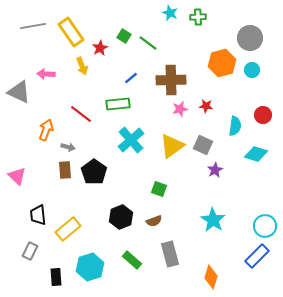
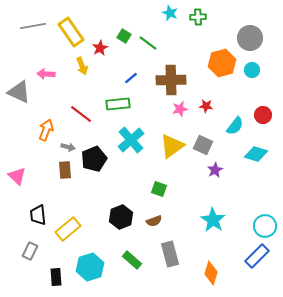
cyan semicircle at (235, 126): rotated 30 degrees clockwise
black pentagon at (94, 172): moved 13 px up; rotated 15 degrees clockwise
orange diamond at (211, 277): moved 4 px up
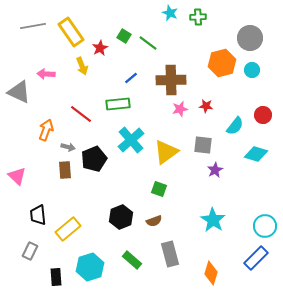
gray square at (203, 145): rotated 18 degrees counterclockwise
yellow triangle at (172, 146): moved 6 px left, 6 px down
blue rectangle at (257, 256): moved 1 px left, 2 px down
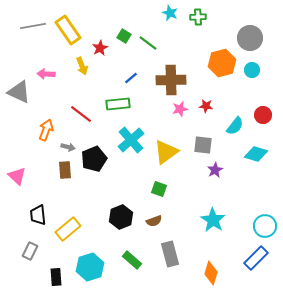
yellow rectangle at (71, 32): moved 3 px left, 2 px up
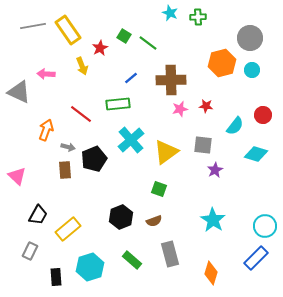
black trapezoid at (38, 215): rotated 145 degrees counterclockwise
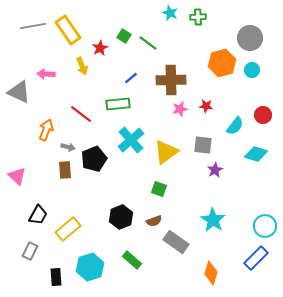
gray rectangle at (170, 254): moved 6 px right, 12 px up; rotated 40 degrees counterclockwise
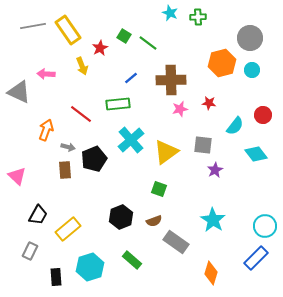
red star at (206, 106): moved 3 px right, 3 px up
cyan diamond at (256, 154): rotated 35 degrees clockwise
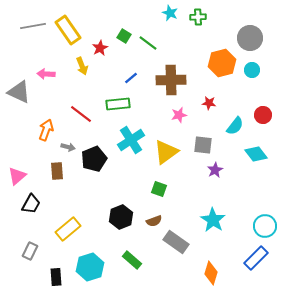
pink star at (180, 109): moved 1 px left, 6 px down
cyan cross at (131, 140): rotated 8 degrees clockwise
brown rectangle at (65, 170): moved 8 px left, 1 px down
pink triangle at (17, 176): rotated 36 degrees clockwise
black trapezoid at (38, 215): moved 7 px left, 11 px up
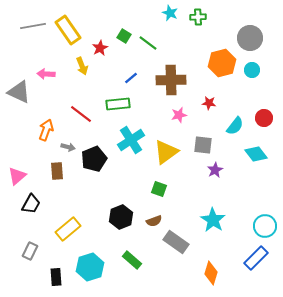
red circle at (263, 115): moved 1 px right, 3 px down
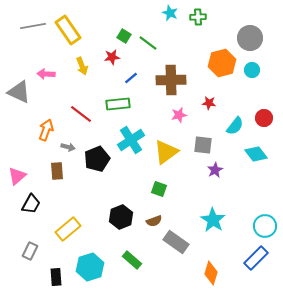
red star at (100, 48): moved 12 px right, 9 px down; rotated 21 degrees clockwise
black pentagon at (94, 159): moved 3 px right
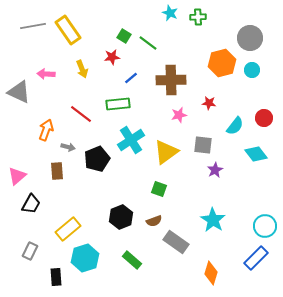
yellow arrow at (82, 66): moved 3 px down
cyan hexagon at (90, 267): moved 5 px left, 9 px up
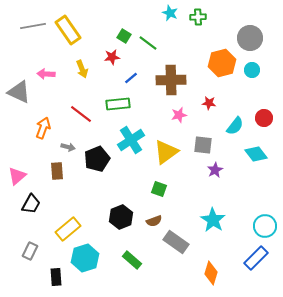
orange arrow at (46, 130): moved 3 px left, 2 px up
